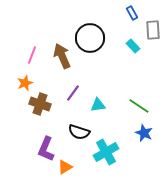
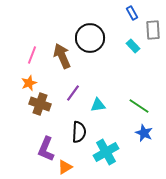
orange star: moved 4 px right
black semicircle: rotated 105 degrees counterclockwise
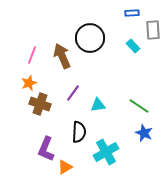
blue rectangle: rotated 64 degrees counterclockwise
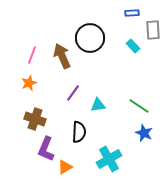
brown cross: moved 5 px left, 15 px down
cyan cross: moved 3 px right, 7 px down
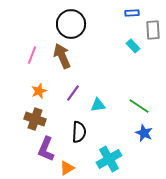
black circle: moved 19 px left, 14 px up
orange star: moved 10 px right, 8 px down
orange triangle: moved 2 px right, 1 px down
